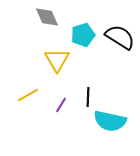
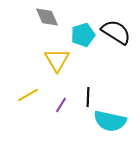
black semicircle: moved 4 px left, 5 px up
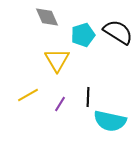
black semicircle: moved 2 px right
purple line: moved 1 px left, 1 px up
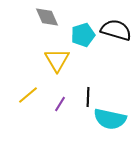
black semicircle: moved 2 px left, 2 px up; rotated 16 degrees counterclockwise
yellow line: rotated 10 degrees counterclockwise
cyan semicircle: moved 2 px up
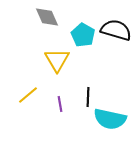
cyan pentagon: rotated 25 degrees counterclockwise
purple line: rotated 42 degrees counterclockwise
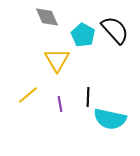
black semicircle: moved 1 px left; rotated 32 degrees clockwise
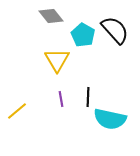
gray diamond: moved 4 px right, 1 px up; rotated 15 degrees counterclockwise
yellow line: moved 11 px left, 16 px down
purple line: moved 1 px right, 5 px up
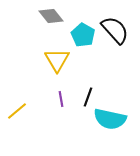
black line: rotated 18 degrees clockwise
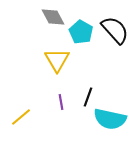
gray diamond: moved 2 px right, 1 px down; rotated 10 degrees clockwise
cyan pentagon: moved 2 px left, 3 px up
purple line: moved 3 px down
yellow line: moved 4 px right, 6 px down
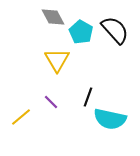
purple line: moved 10 px left; rotated 35 degrees counterclockwise
